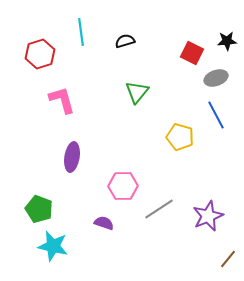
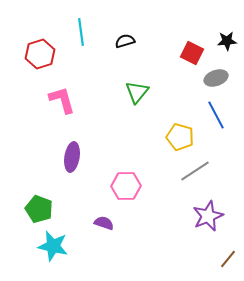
pink hexagon: moved 3 px right
gray line: moved 36 px right, 38 px up
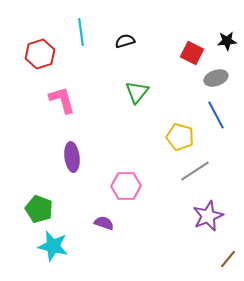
purple ellipse: rotated 16 degrees counterclockwise
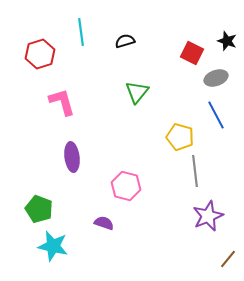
black star: rotated 24 degrees clockwise
pink L-shape: moved 2 px down
gray line: rotated 64 degrees counterclockwise
pink hexagon: rotated 16 degrees clockwise
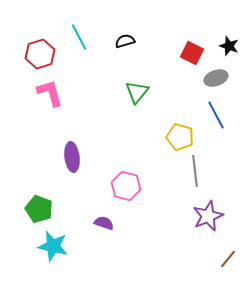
cyan line: moved 2 px left, 5 px down; rotated 20 degrees counterclockwise
black star: moved 2 px right, 5 px down
pink L-shape: moved 12 px left, 9 px up
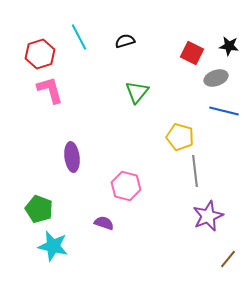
black star: rotated 12 degrees counterclockwise
pink L-shape: moved 3 px up
blue line: moved 8 px right, 4 px up; rotated 48 degrees counterclockwise
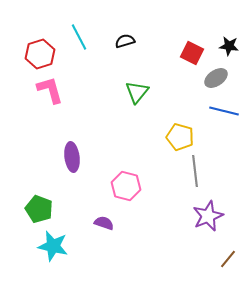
gray ellipse: rotated 15 degrees counterclockwise
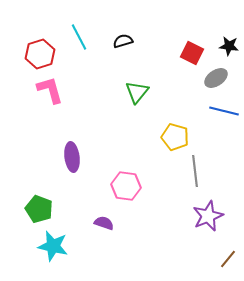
black semicircle: moved 2 px left
yellow pentagon: moved 5 px left
pink hexagon: rotated 8 degrees counterclockwise
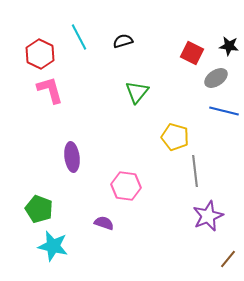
red hexagon: rotated 16 degrees counterclockwise
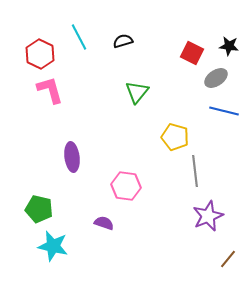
green pentagon: rotated 8 degrees counterclockwise
